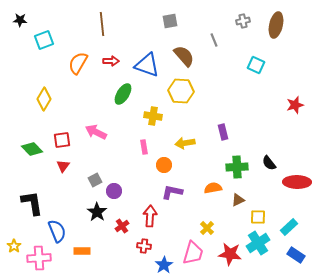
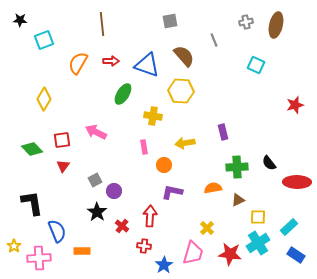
gray cross at (243, 21): moved 3 px right, 1 px down
red cross at (122, 226): rotated 16 degrees counterclockwise
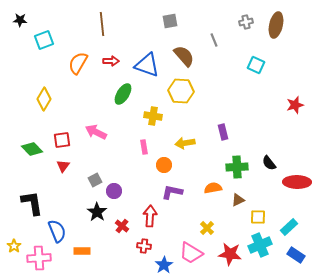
cyan cross at (258, 243): moved 2 px right, 2 px down; rotated 10 degrees clockwise
pink trapezoid at (193, 253): moved 2 px left; rotated 105 degrees clockwise
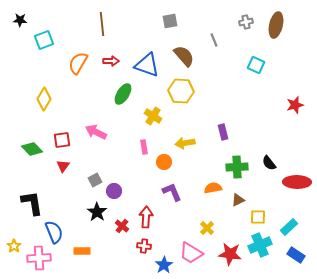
yellow cross at (153, 116): rotated 24 degrees clockwise
orange circle at (164, 165): moved 3 px up
purple L-shape at (172, 192): rotated 55 degrees clockwise
red arrow at (150, 216): moved 4 px left, 1 px down
blue semicircle at (57, 231): moved 3 px left, 1 px down
